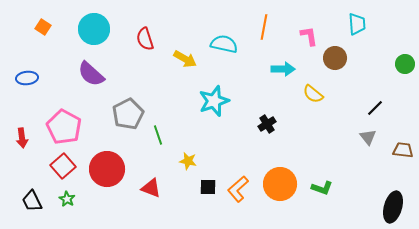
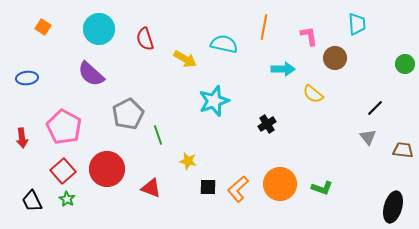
cyan circle: moved 5 px right
red square: moved 5 px down
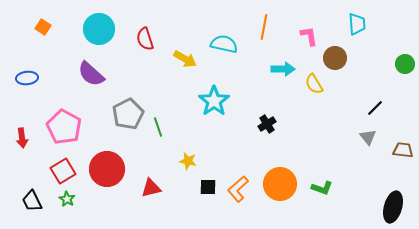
yellow semicircle: moved 1 px right, 10 px up; rotated 20 degrees clockwise
cyan star: rotated 16 degrees counterclockwise
green line: moved 8 px up
red square: rotated 10 degrees clockwise
red triangle: rotated 35 degrees counterclockwise
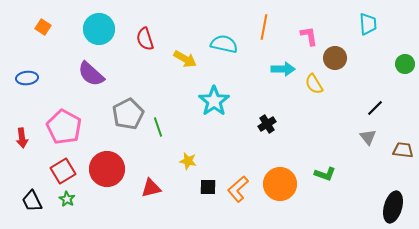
cyan trapezoid: moved 11 px right
green L-shape: moved 3 px right, 14 px up
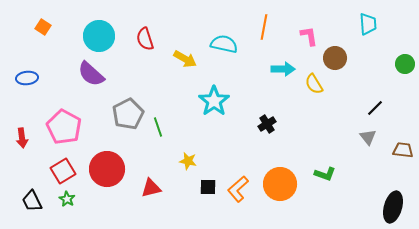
cyan circle: moved 7 px down
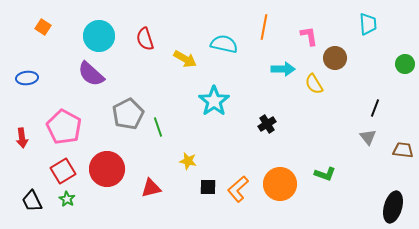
black line: rotated 24 degrees counterclockwise
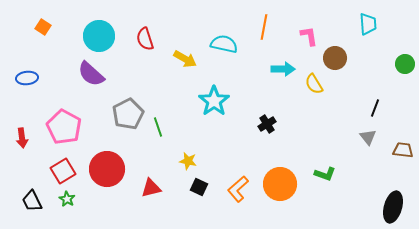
black square: moved 9 px left; rotated 24 degrees clockwise
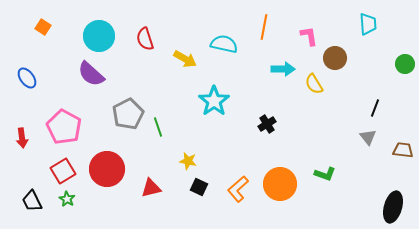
blue ellipse: rotated 60 degrees clockwise
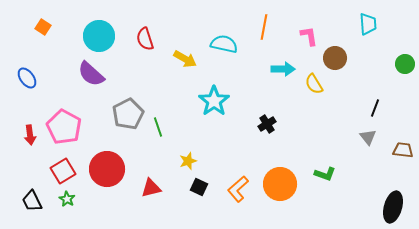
red arrow: moved 8 px right, 3 px up
yellow star: rotated 30 degrees counterclockwise
